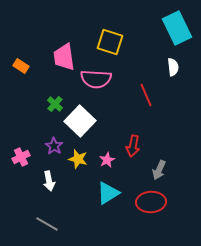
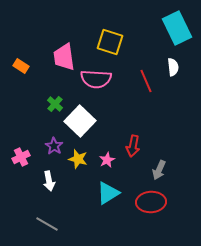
red line: moved 14 px up
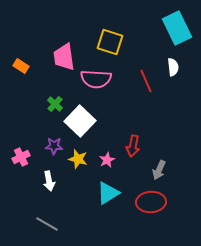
purple star: rotated 30 degrees counterclockwise
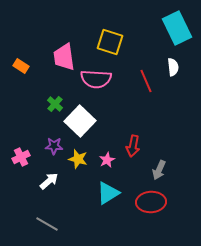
white arrow: rotated 120 degrees counterclockwise
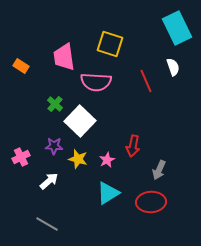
yellow square: moved 2 px down
white semicircle: rotated 12 degrees counterclockwise
pink semicircle: moved 3 px down
